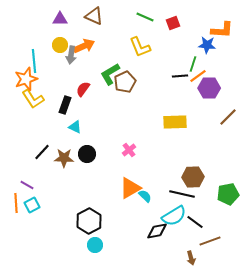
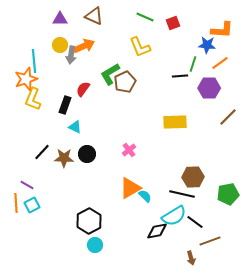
orange line at (198, 76): moved 22 px right, 13 px up
yellow L-shape at (33, 99): rotated 55 degrees clockwise
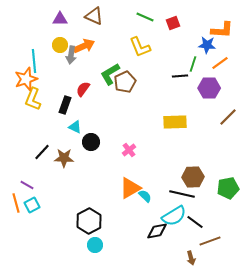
black circle at (87, 154): moved 4 px right, 12 px up
green pentagon at (228, 194): moved 6 px up
orange line at (16, 203): rotated 12 degrees counterclockwise
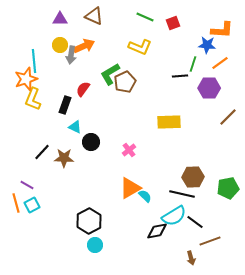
yellow L-shape at (140, 47): rotated 45 degrees counterclockwise
yellow rectangle at (175, 122): moved 6 px left
